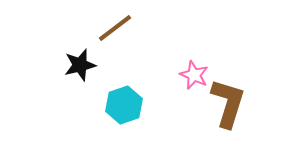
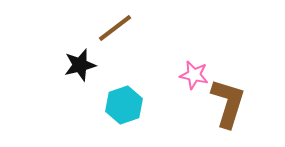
pink star: rotated 12 degrees counterclockwise
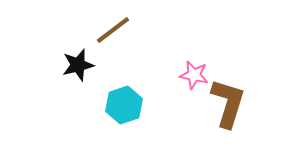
brown line: moved 2 px left, 2 px down
black star: moved 2 px left
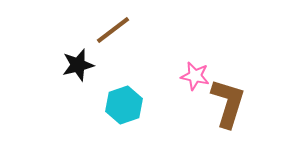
pink star: moved 1 px right, 1 px down
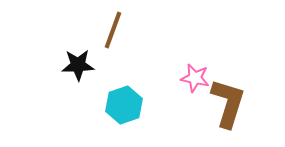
brown line: rotated 33 degrees counterclockwise
black star: rotated 12 degrees clockwise
pink star: moved 2 px down
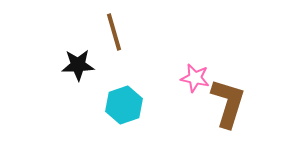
brown line: moved 1 px right, 2 px down; rotated 36 degrees counterclockwise
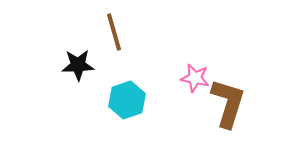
cyan hexagon: moved 3 px right, 5 px up
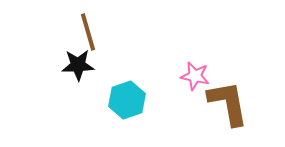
brown line: moved 26 px left
pink star: moved 2 px up
brown L-shape: rotated 27 degrees counterclockwise
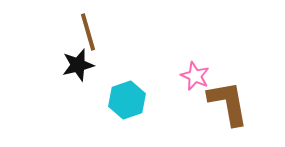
black star: rotated 12 degrees counterclockwise
pink star: rotated 12 degrees clockwise
